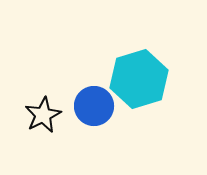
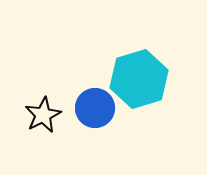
blue circle: moved 1 px right, 2 px down
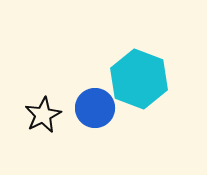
cyan hexagon: rotated 22 degrees counterclockwise
